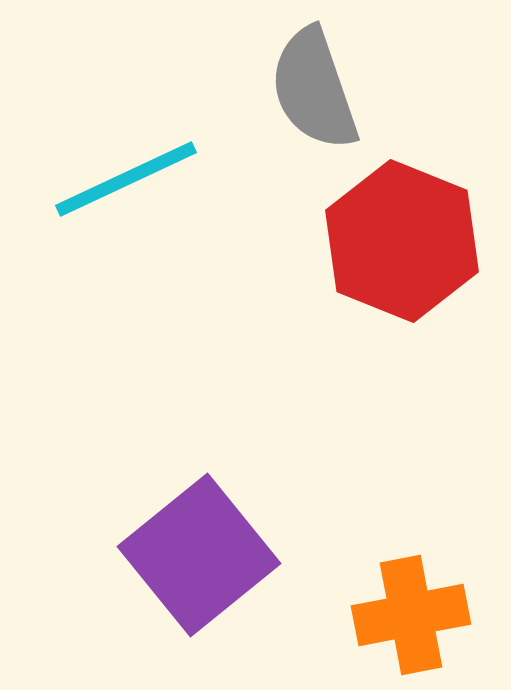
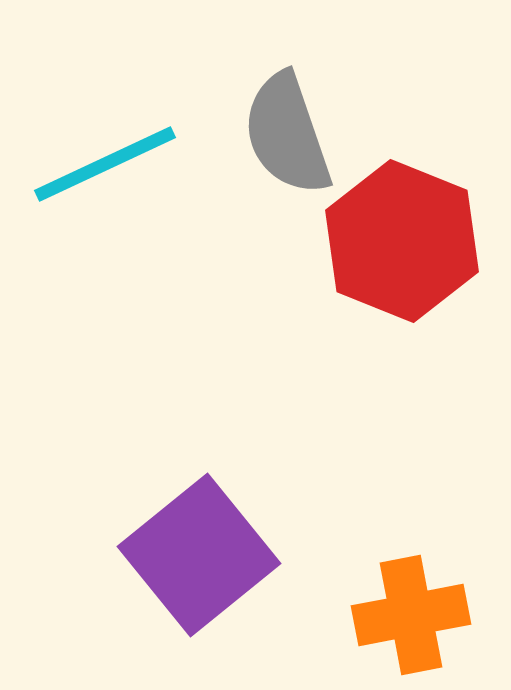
gray semicircle: moved 27 px left, 45 px down
cyan line: moved 21 px left, 15 px up
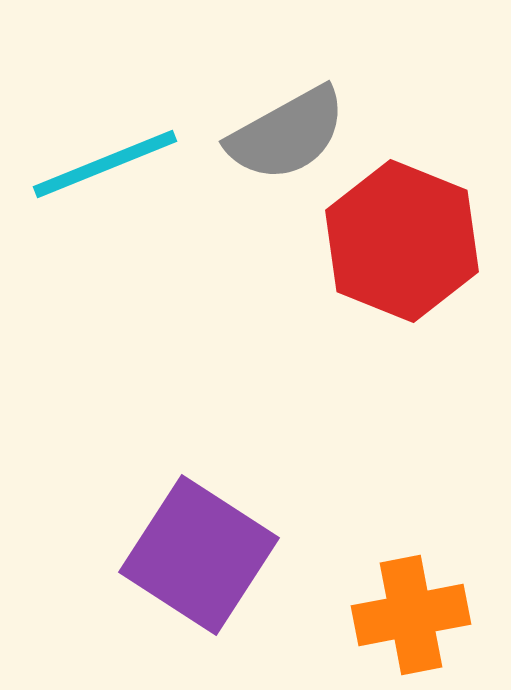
gray semicircle: rotated 100 degrees counterclockwise
cyan line: rotated 3 degrees clockwise
purple square: rotated 18 degrees counterclockwise
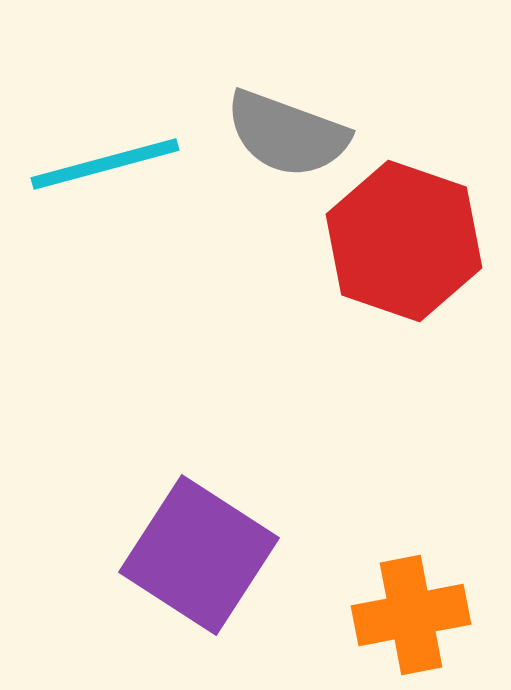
gray semicircle: rotated 49 degrees clockwise
cyan line: rotated 7 degrees clockwise
red hexagon: moved 2 px right; rotated 3 degrees counterclockwise
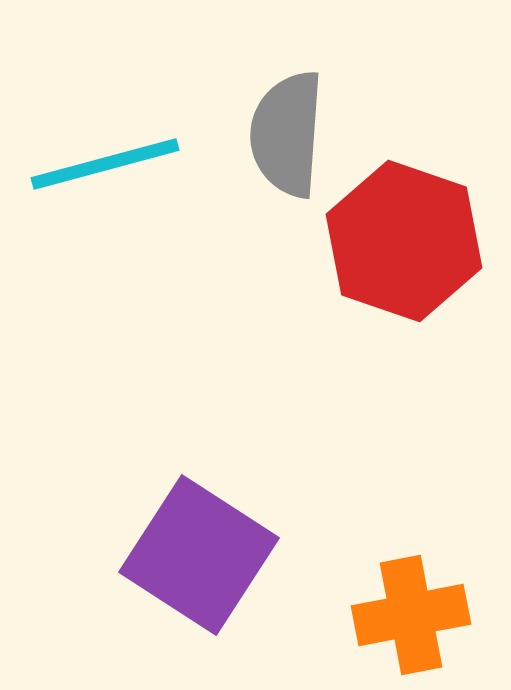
gray semicircle: rotated 74 degrees clockwise
